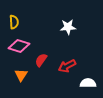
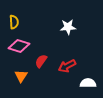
red semicircle: moved 1 px down
orange triangle: moved 1 px down
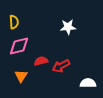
pink diamond: rotated 30 degrees counterclockwise
red semicircle: rotated 40 degrees clockwise
red arrow: moved 6 px left
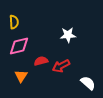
white star: moved 8 px down
white semicircle: rotated 42 degrees clockwise
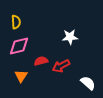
yellow semicircle: moved 2 px right
white star: moved 2 px right, 2 px down
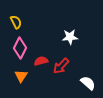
yellow semicircle: rotated 24 degrees counterclockwise
pink diamond: moved 1 px right, 2 px down; rotated 50 degrees counterclockwise
red arrow: rotated 18 degrees counterclockwise
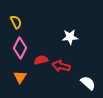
red semicircle: moved 1 px up
red arrow: rotated 60 degrees clockwise
orange triangle: moved 1 px left, 1 px down
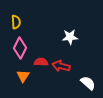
yellow semicircle: rotated 24 degrees clockwise
red semicircle: moved 2 px down; rotated 16 degrees clockwise
orange triangle: moved 3 px right, 1 px up
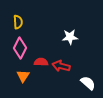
yellow semicircle: moved 2 px right
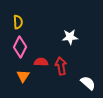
pink diamond: moved 1 px up
red arrow: rotated 66 degrees clockwise
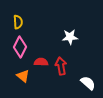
orange triangle: rotated 24 degrees counterclockwise
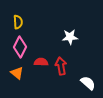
orange triangle: moved 6 px left, 3 px up
